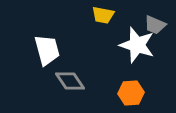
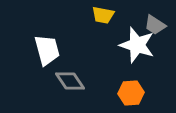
gray trapezoid: rotated 10 degrees clockwise
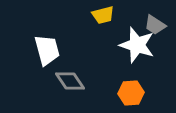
yellow trapezoid: rotated 25 degrees counterclockwise
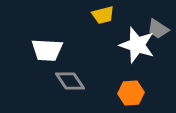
gray trapezoid: moved 3 px right, 4 px down
white trapezoid: rotated 108 degrees clockwise
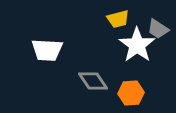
yellow trapezoid: moved 15 px right, 4 px down
white star: rotated 18 degrees clockwise
gray diamond: moved 23 px right
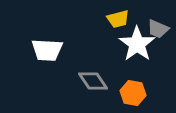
gray trapezoid: rotated 10 degrees counterclockwise
white star: moved 1 px up
orange hexagon: moved 2 px right; rotated 15 degrees clockwise
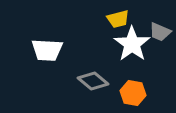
gray trapezoid: moved 2 px right, 3 px down
white star: moved 5 px left
gray diamond: rotated 16 degrees counterclockwise
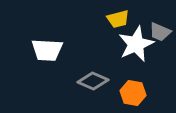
white star: moved 4 px right; rotated 12 degrees clockwise
gray diamond: rotated 16 degrees counterclockwise
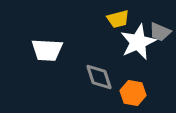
white star: moved 2 px right, 2 px up
gray diamond: moved 6 px right, 4 px up; rotated 48 degrees clockwise
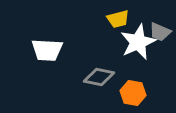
gray diamond: rotated 60 degrees counterclockwise
